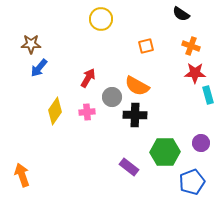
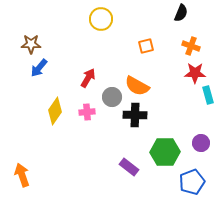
black semicircle: moved 1 px up; rotated 102 degrees counterclockwise
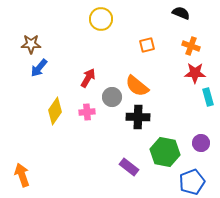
black semicircle: rotated 90 degrees counterclockwise
orange square: moved 1 px right, 1 px up
orange semicircle: rotated 10 degrees clockwise
cyan rectangle: moved 2 px down
black cross: moved 3 px right, 2 px down
green hexagon: rotated 12 degrees clockwise
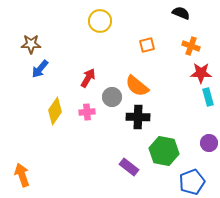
yellow circle: moved 1 px left, 2 px down
blue arrow: moved 1 px right, 1 px down
red star: moved 6 px right
purple circle: moved 8 px right
green hexagon: moved 1 px left, 1 px up
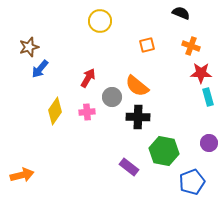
brown star: moved 2 px left, 3 px down; rotated 18 degrees counterclockwise
orange arrow: rotated 95 degrees clockwise
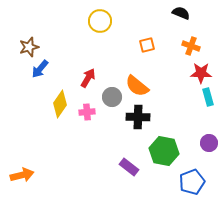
yellow diamond: moved 5 px right, 7 px up
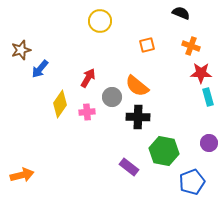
brown star: moved 8 px left, 3 px down
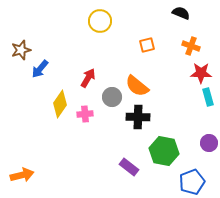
pink cross: moved 2 px left, 2 px down
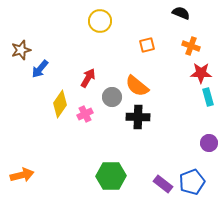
pink cross: rotated 21 degrees counterclockwise
green hexagon: moved 53 px left, 25 px down; rotated 12 degrees counterclockwise
purple rectangle: moved 34 px right, 17 px down
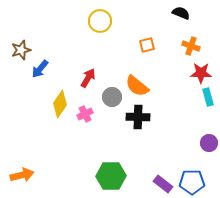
blue pentagon: rotated 20 degrees clockwise
